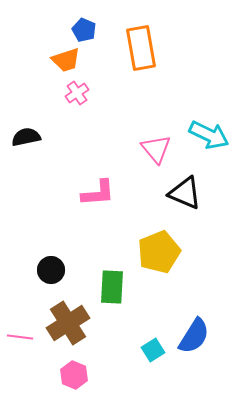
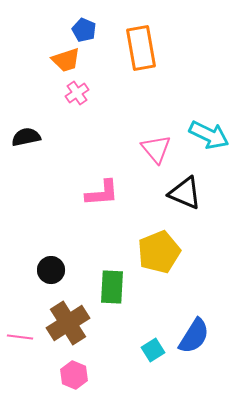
pink L-shape: moved 4 px right
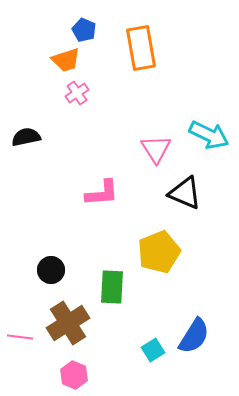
pink triangle: rotated 8 degrees clockwise
